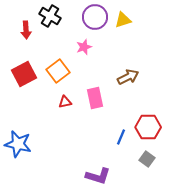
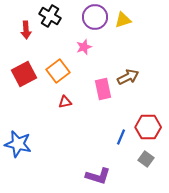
pink rectangle: moved 8 px right, 9 px up
gray square: moved 1 px left
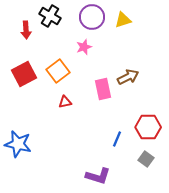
purple circle: moved 3 px left
blue line: moved 4 px left, 2 px down
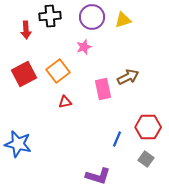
black cross: rotated 35 degrees counterclockwise
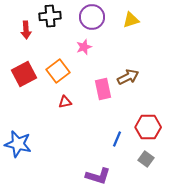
yellow triangle: moved 8 px right
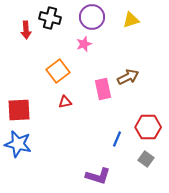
black cross: moved 2 px down; rotated 20 degrees clockwise
pink star: moved 3 px up
red square: moved 5 px left, 36 px down; rotated 25 degrees clockwise
